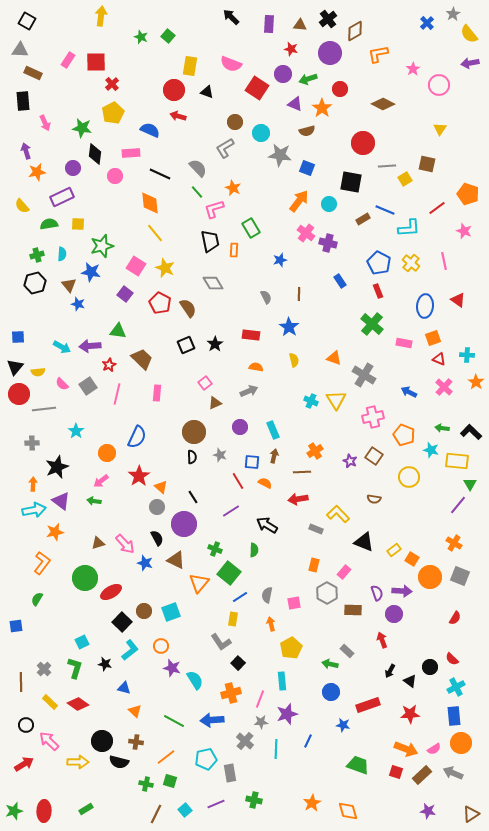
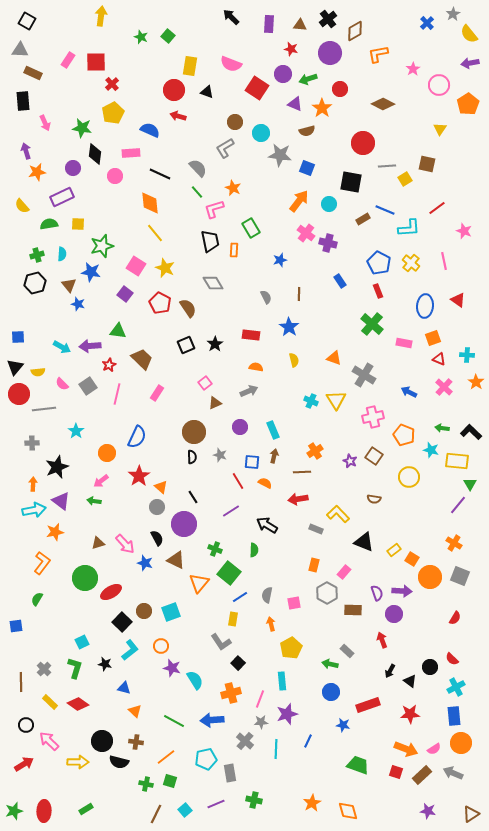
orange pentagon at (468, 194): moved 90 px up; rotated 20 degrees clockwise
pink rectangle at (157, 393): rotated 28 degrees clockwise
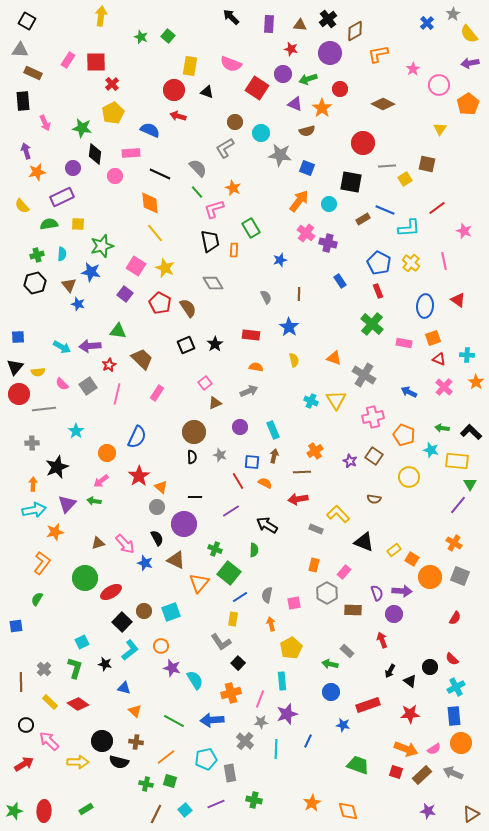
black line at (193, 497): moved 2 px right; rotated 56 degrees counterclockwise
purple triangle at (61, 501): moved 6 px right, 3 px down; rotated 36 degrees clockwise
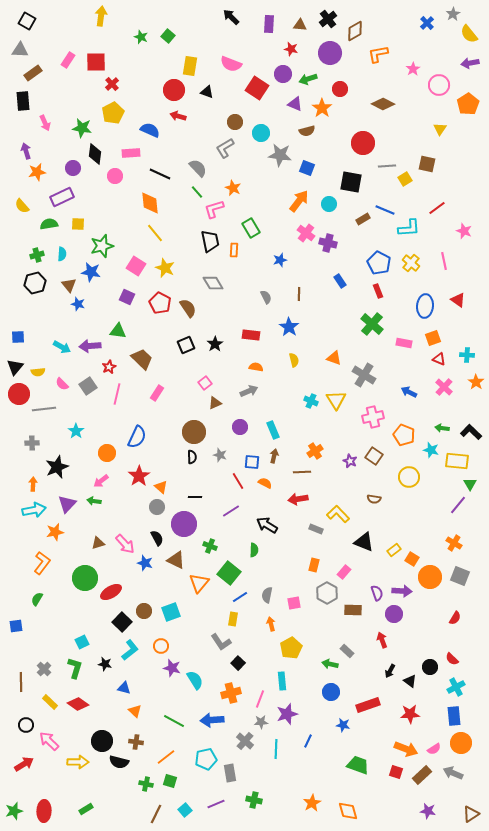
brown rectangle at (33, 73): rotated 60 degrees counterclockwise
purple square at (125, 294): moved 2 px right, 3 px down; rotated 14 degrees counterclockwise
red star at (109, 365): moved 2 px down
green cross at (215, 549): moved 5 px left, 3 px up
